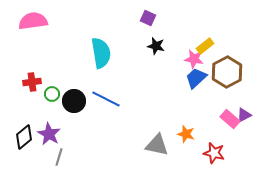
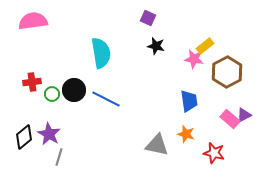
blue trapezoid: moved 7 px left, 23 px down; rotated 125 degrees clockwise
black circle: moved 11 px up
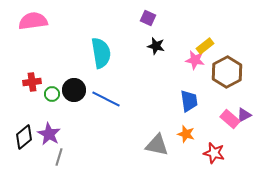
pink star: moved 1 px right, 1 px down
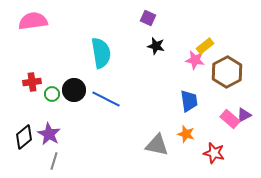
gray line: moved 5 px left, 4 px down
